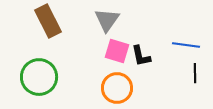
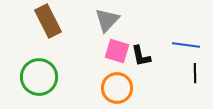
gray triangle: rotated 8 degrees clockwise
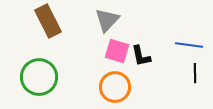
blue line: moved 3 px right
orange circle: moved 2 px left, 1 px up
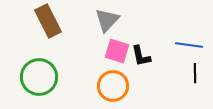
orange circle: moved 2 px left, 1 px up
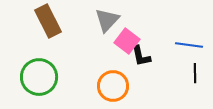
pink square: moved 10 px right, 10 px up; rotated 20 degrees clockwise
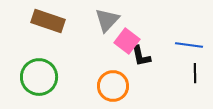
brown rectangle: rotated 44 degrees counterclockwise
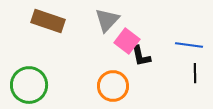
green circle: moved 10 px left, 8 px down
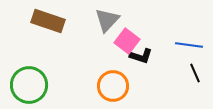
black L-shape: rotated 60 degrees counterclockwise
black line: rotated 24 degrees counterclockwise
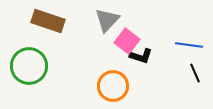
green circle: moved 19 px up
